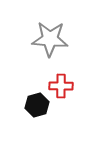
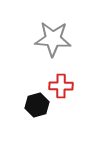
gray star: moved 3 px right
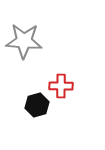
gray star: moved 29 px left, 2 px down
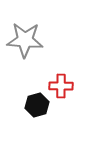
gray star: moved 1 px right, 1 px up
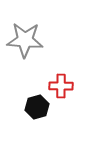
black hexagon: moved 2 px down
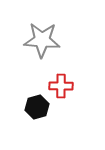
gray star: moved 17 px right
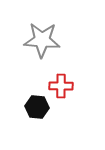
black hexagon: rotated 20 degrees clockwise
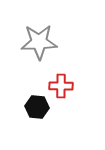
gray star: moved 3 px left, 2 px down; rotated 6 degrees counterclockwise
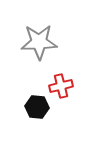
red cross: rotated 15 degrees counterclockwise
